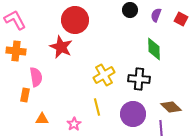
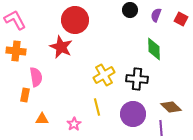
black cross: moved 2 px left
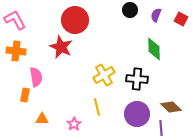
purple circle: moved 4 px right
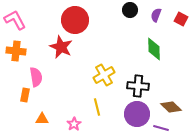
black cross: moved 1 px right, 7 px down
purple line: rotated 70 degrees counterclockwise
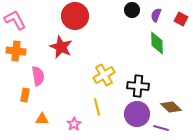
black circle: moved 2 px right
red circle: moved 4 px up
green diamond: moved 3 px right, 6 px up
pink semicircle: moved 2 px right, 1 px up
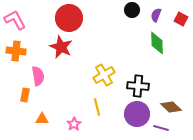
red circle: moved 6 px left, 2 px down
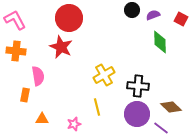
purple semicircle: moved 3 px left; rotated 48 degrees clockwise
green diamond: moved 3 px right, 1 px up
pink star: rotated 16 degrees clockwise
purple line: rotated 21 degrees clockwise
